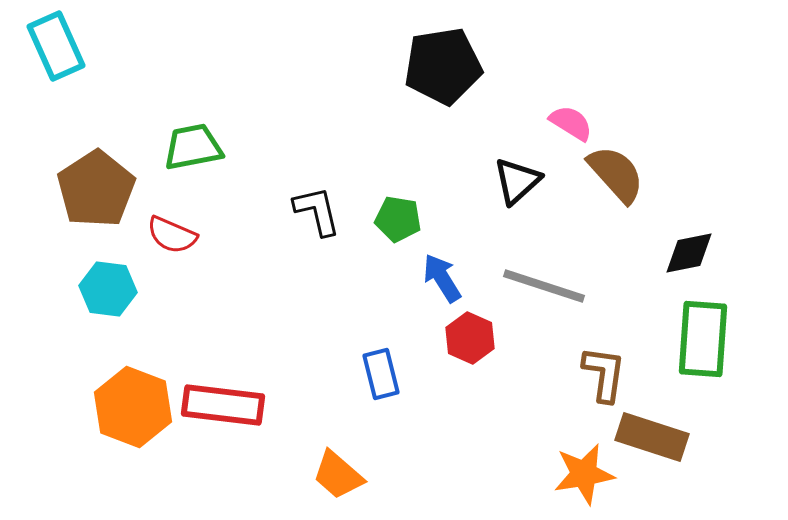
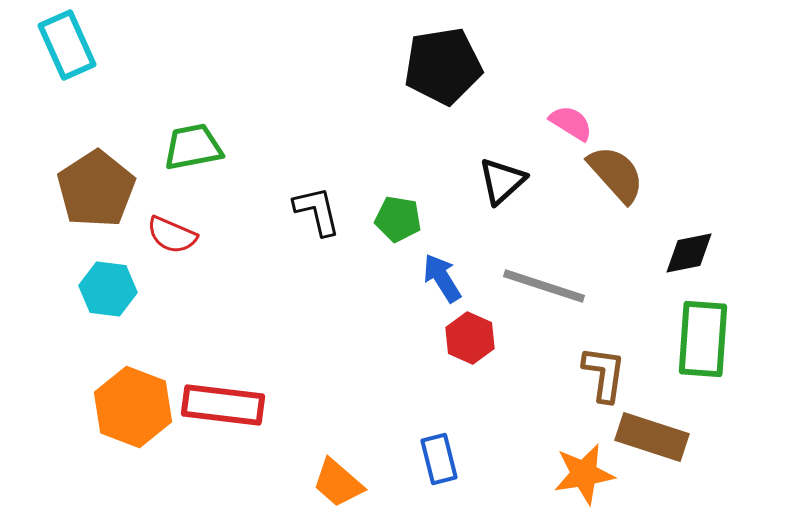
cyan rectangle: moved 11 px right, 1 px up
black triangle: moved 15 px left
blue rectangle: moved 58 px right, 85 px down
orange trapezoid: moved 8 px down
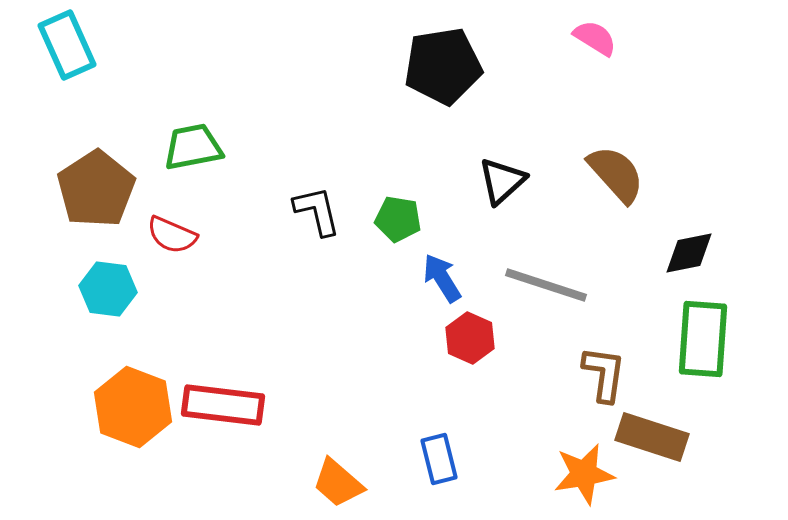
pink semicircle: moved 24 px right, 85 px up
gray line: moved 2 px right, 1 px up
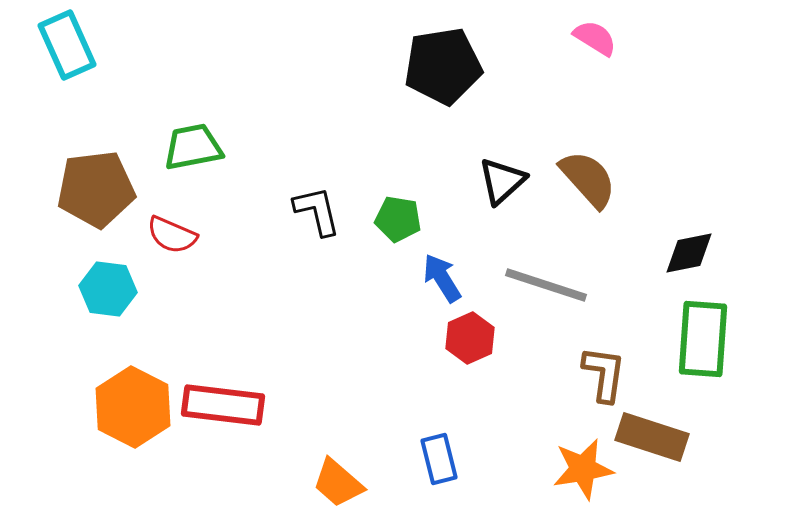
brown semicircle: moved 28 px left, 5 px down
brown pentagon: rotated 26 degrees clockwise
red hexagon: rotated 12 degrees clockwise
orange hexagon: rotated 6 degrees clockwise
orange star: moved 1 px left, 5 px up
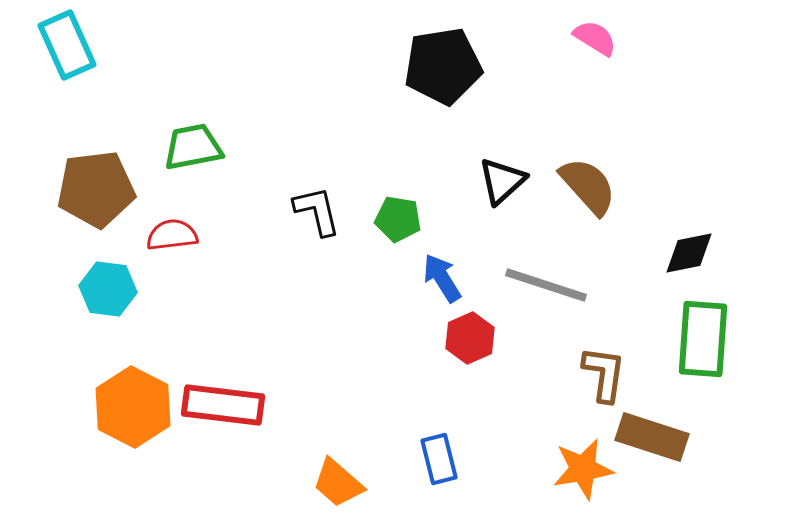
brown semicircle: moved 7 px down
red semicircle: rotated 150 degrees clockwise
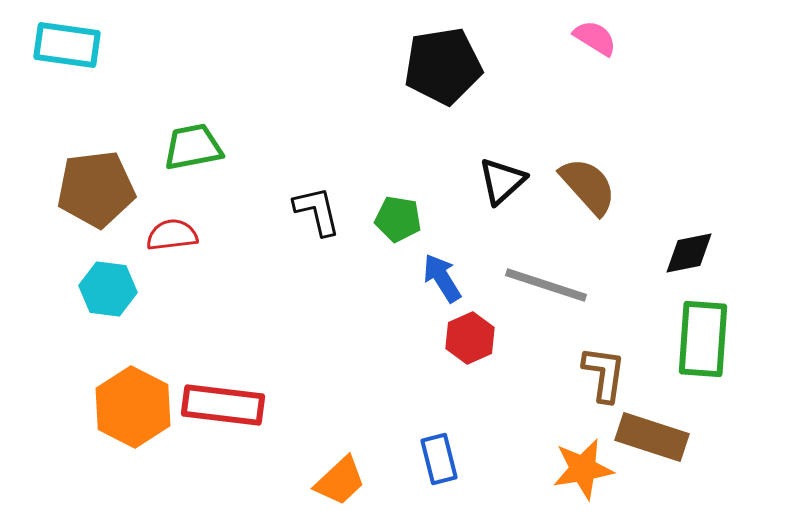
cyan rectangle: rotated 58 degrees counterclockwise
orange trapezoid: moved 2 px right, 2 px up; rotated 84 degrees counterclockwise
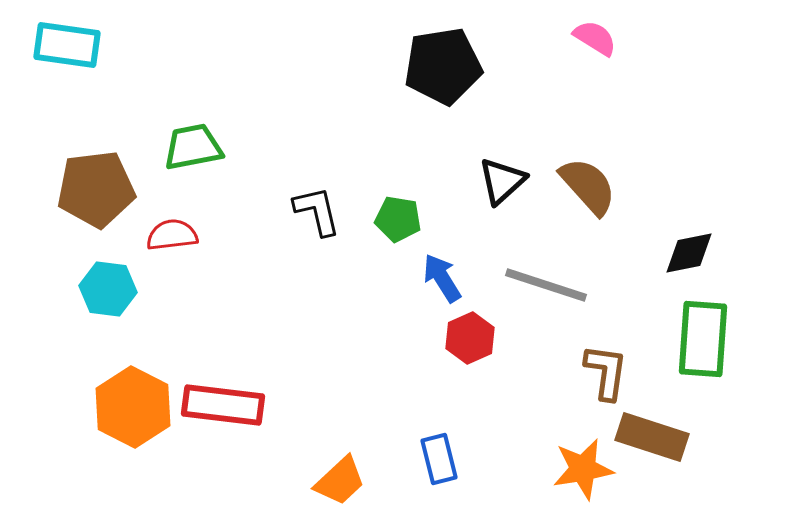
brown L-shape: moved 2 px right, 2 px up
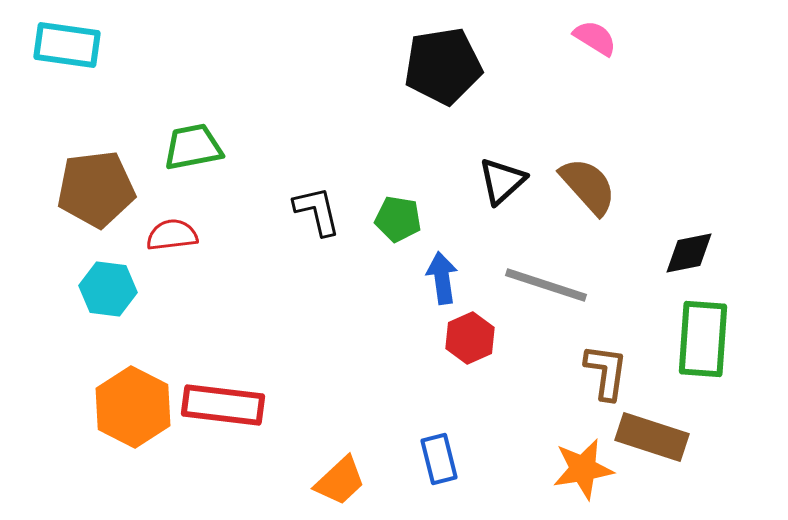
blue arrow: rotated 24 degrees clockwise
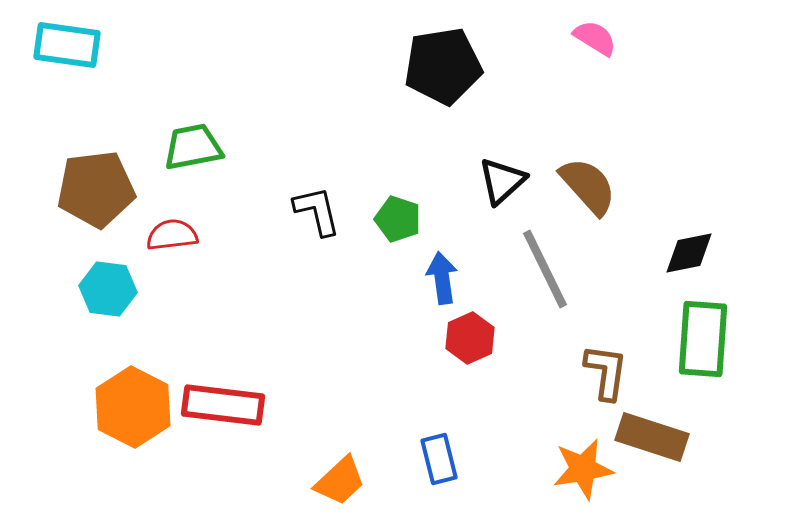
green pentagon: rotated 9 degrees clockwise
gray line: moved 1 px left, 16 px up; rotated 46 degrees clockwise
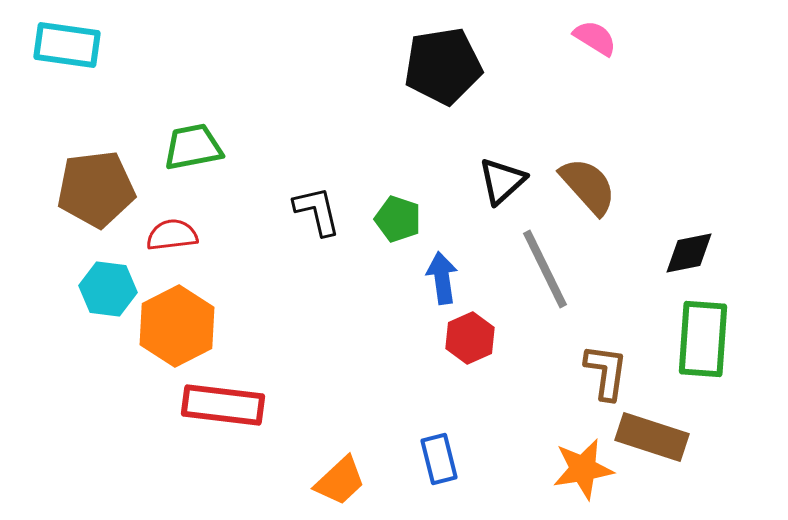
orange hexagon: moved 44 px right, 81 px up; rotated 6 degrees clockwise
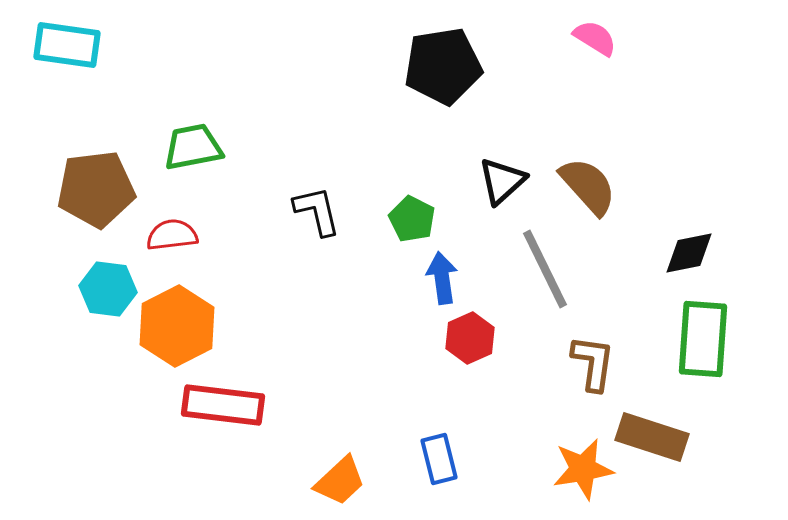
green pentagon: moved 14 px right; rotated 9 degrees clockwise
brown L-shape: moved 13 px left, 9 px up
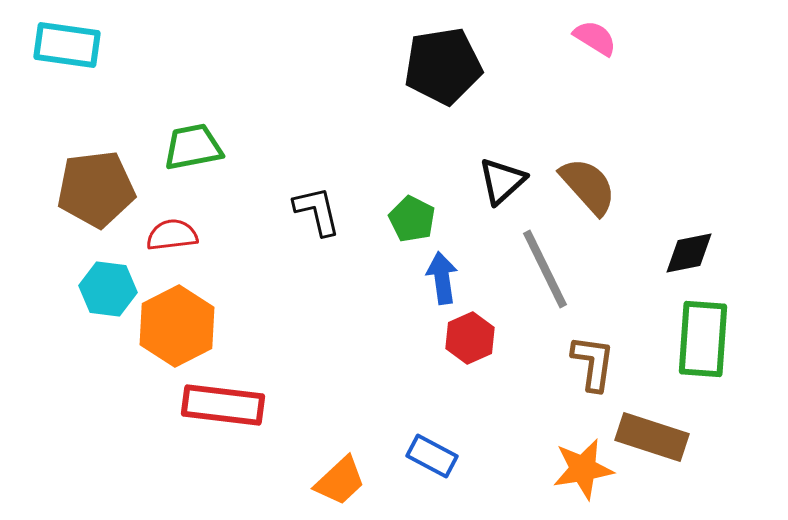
blue rectangle: moved 7 px left, 3 px up; rotated 48 degrees counterclockwise
